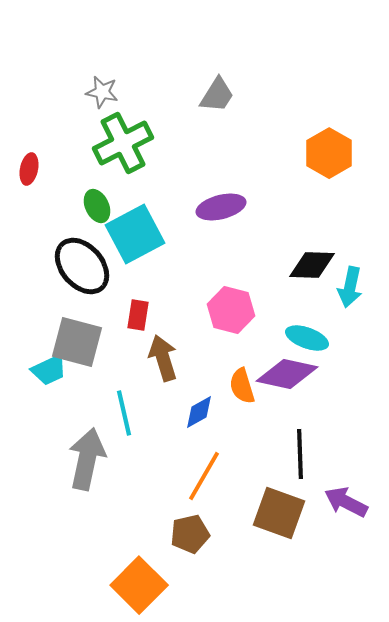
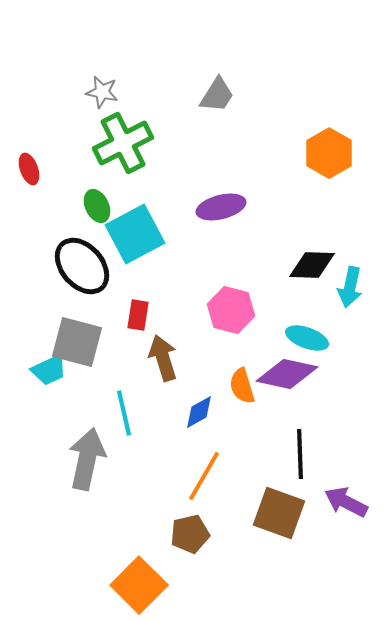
red ellipse: rotated 32 degrees counterclockwise
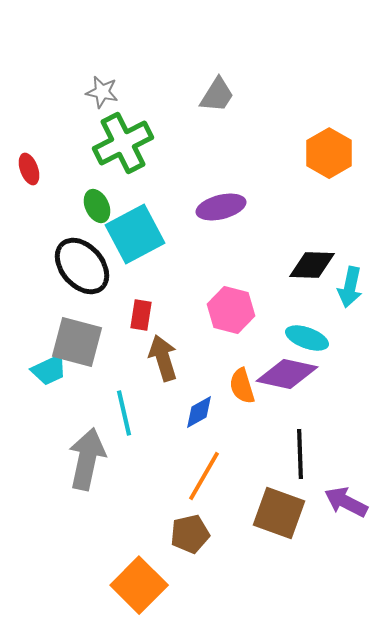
red rectangle: moved 3 px right
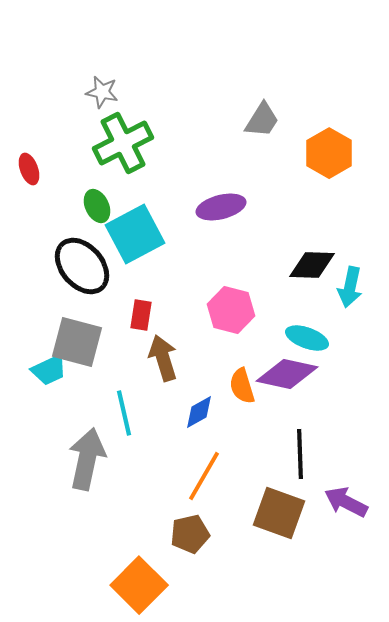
gray trapezoid: moved 45 px right, 25 px down
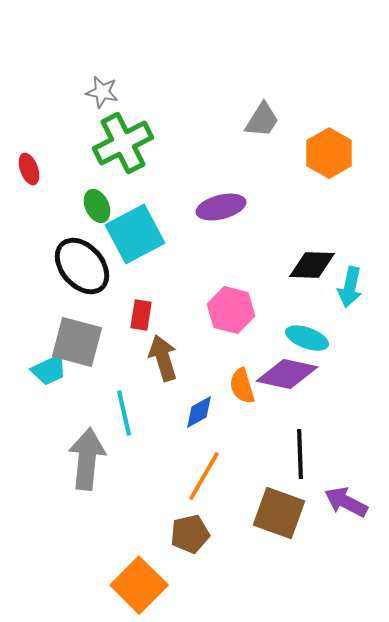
gray arrow: rotated 6 degrees counterclockwise
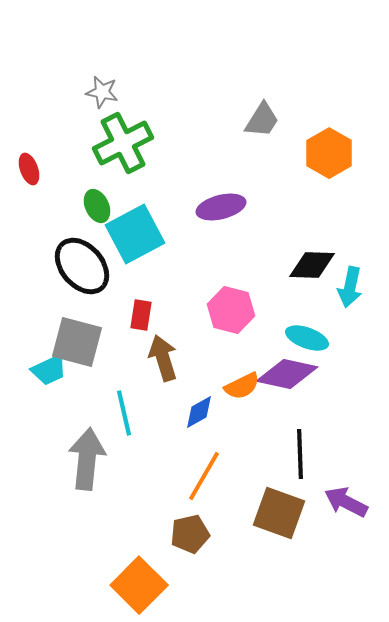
orange semicircle: rotated 99 degrees counterclockwise
